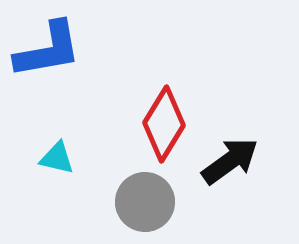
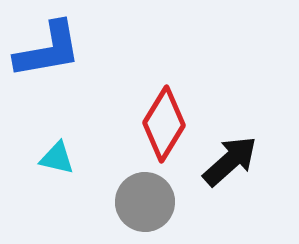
black arrow: rotated 6 degrees counterclockwise
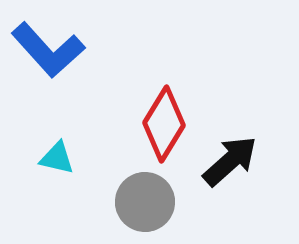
blue L-shape: rotated 58 degrees clockwise
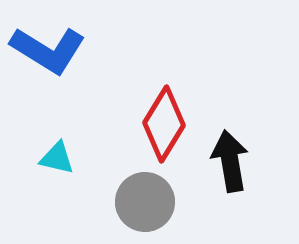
blue L-shape: rotated 16 degrees counterclockwise
black arrow: rotated 58 degrees counterclockwise
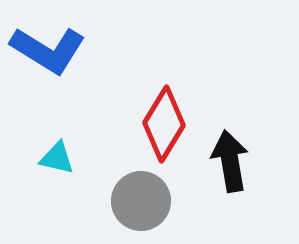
gray circle: moved 4 px left, 1 px up
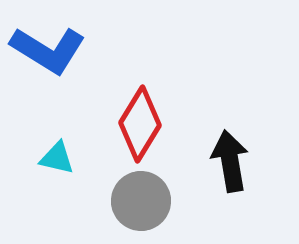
red diamond: moved 24 px left
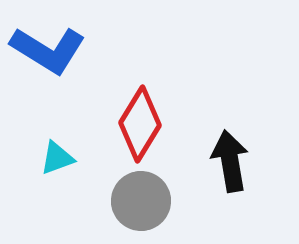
cyan triangle: rotated 33 degrees counterclockwise
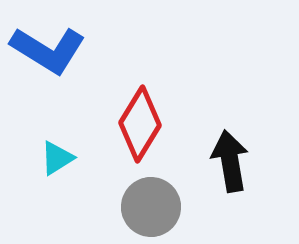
cyan triangle: rotated 12 degrees counterclockwise
gray circle: moved 10 px right, 6 px down
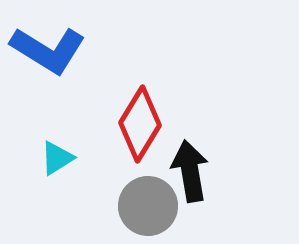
black arrow: moved 40 px left, 10 px down
gray circle: moved 3 px left, 1 px up
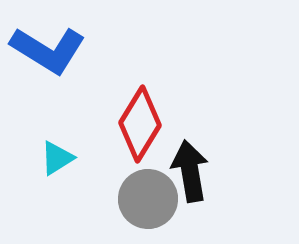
gray circle: moved 7 px up
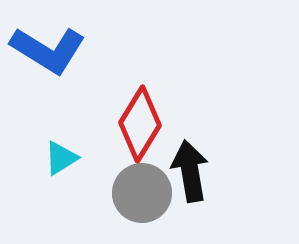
cyan triangle: moved 4 px right
gray circle: moved 6 px left, 6 px up
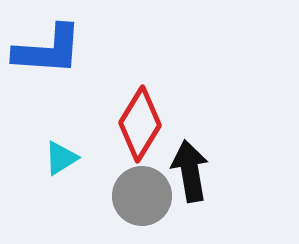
blue L-shape: rotated 28 degrees counterclockwise
gray circle: moved 3 px down
